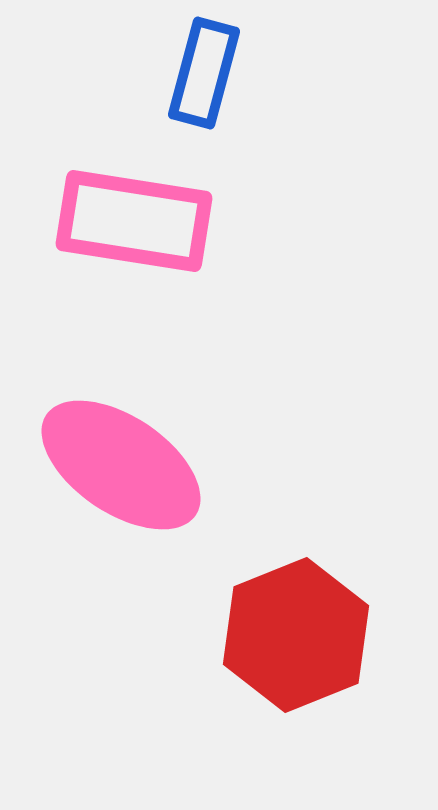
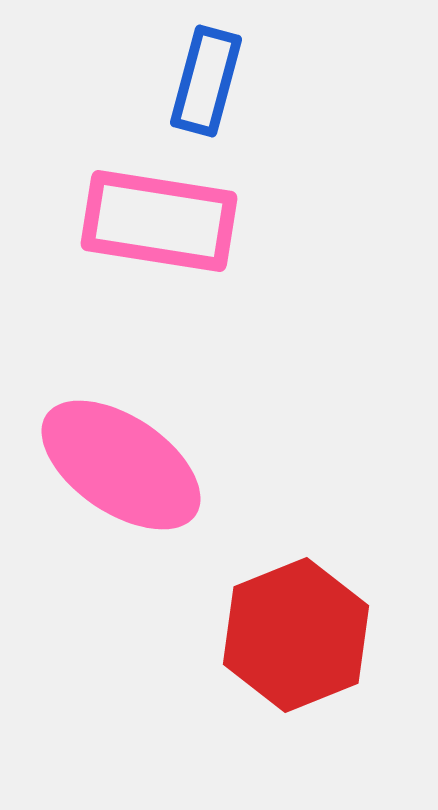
blue rectangle: moved 2 px right, 8 px down
pink rectangle: moved 25 px right
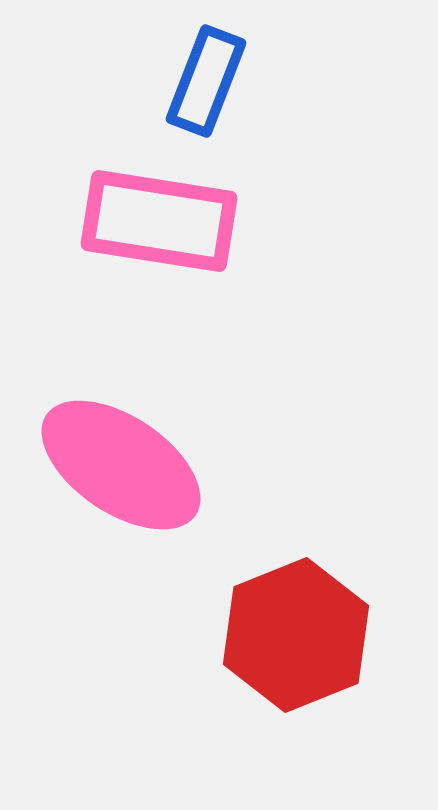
blue rectangle: rotated 6 degrees clockwise
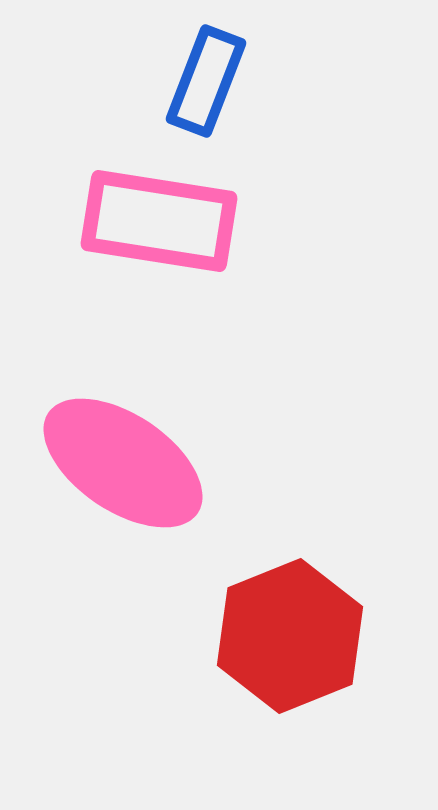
pink ellipse: moved 2 px right, 2 px up
red hexagon: moved 6 px left, 1 px down
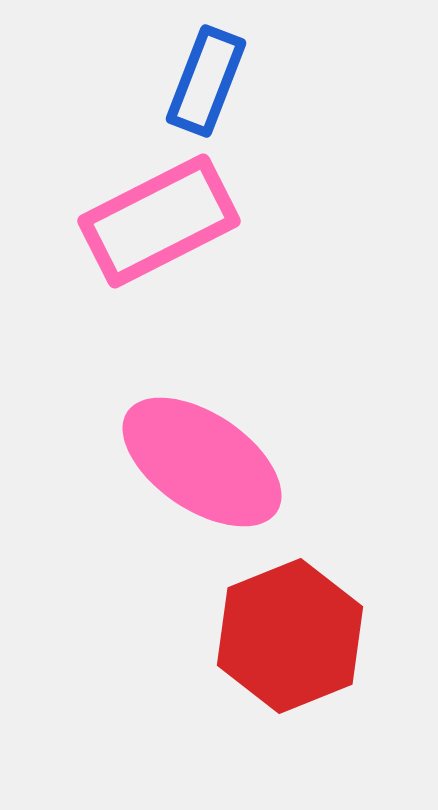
pink rectangle: rotated 36 degrees counterclockwise
pink ellipse: moved 79 px right, 1 px up
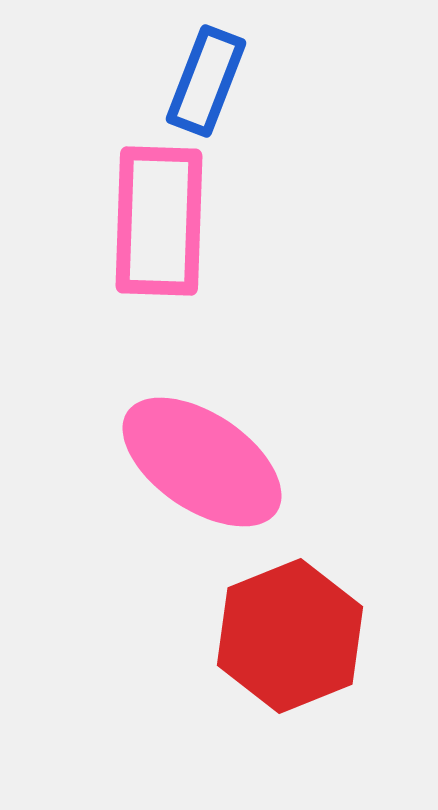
pink rectangle: rotated 61 degrees counterclockwise
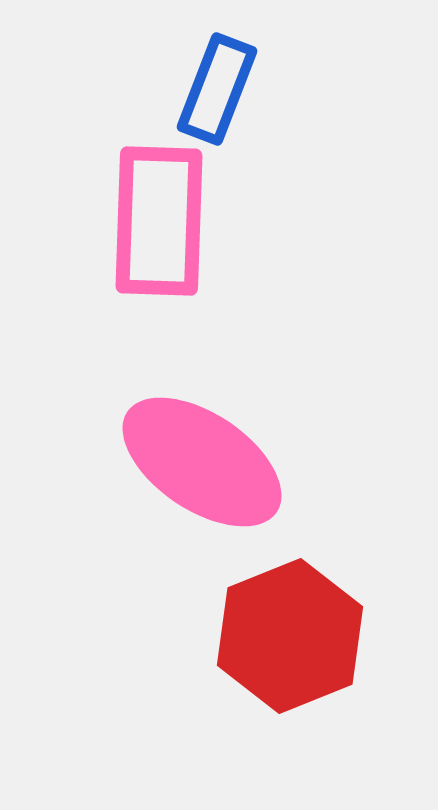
blue rectangle: moved 11 px right, 8 px down
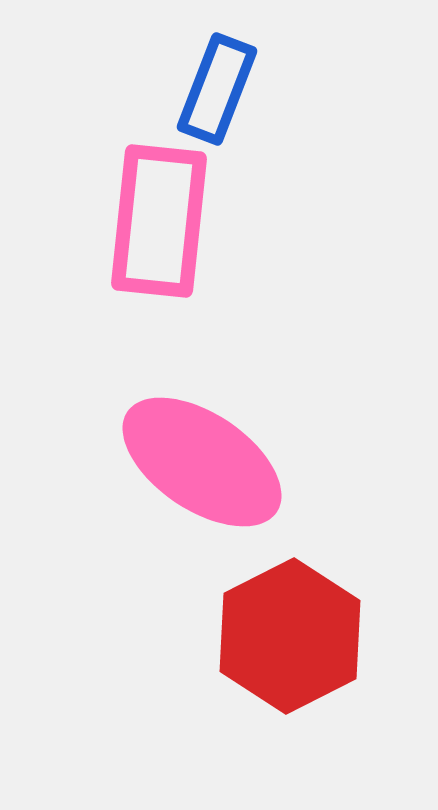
pink rectangle: rotated 4 degrees clockwise
red hexagon: rotated 5 degrees counterclockwise
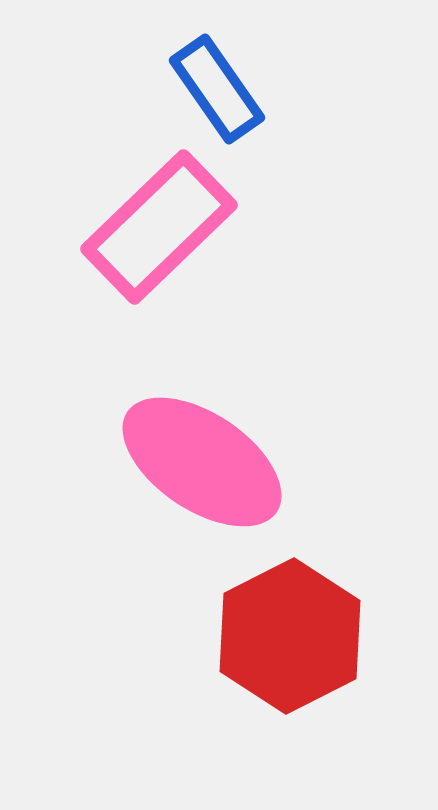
blue rectangle: rotated 56 degrees counterclockwise
pink rectangle: moved 6 px down; rotated 40 degrees clockwise
